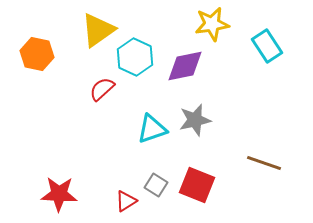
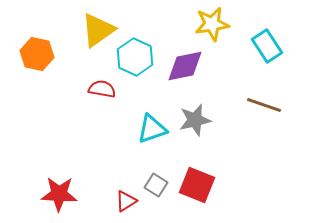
red semicircle: rotated 52 degrees clockwise
brown line: moved 58 px up
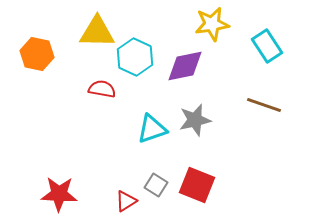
yellow triangle: moved 1 px left, 2 px down; rotated 36 degrees clockwise
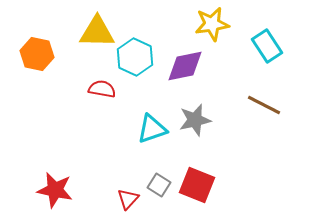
brown line: rotated 8 degrees clockwise
gray square: moved 3 px right
red star: moved 4 px left, 4 px up; rotated 9 degrees clockwise
red triangle: moved 2 px right, 2 px up; rotated 15 degrees counterclockwise
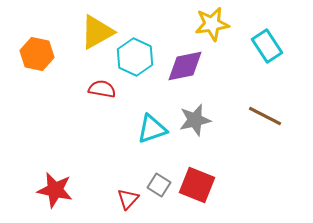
yellow triangle: rotated 30 degrees counterclockwise
brown line: moved 1 px right, 11 px down
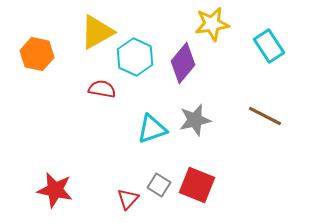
cyan rectangle: moved 2 px right
purple diamond: moved 2 px left, 3 px up; rotated 39 degrees counterclockwise
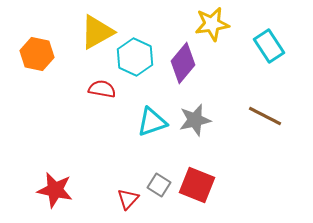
cyan triangle: moved 7 px up
